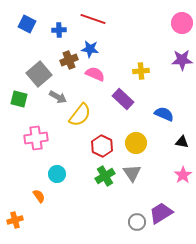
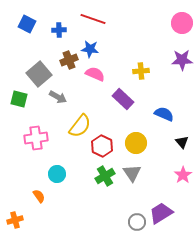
yellow semicircle: moved 11 px down
black triangle: rotated 40 degrees clockwise
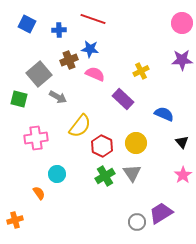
yellow cross: rotated 21 degrees counterclockwise
orange semicircle: moved 3 px up
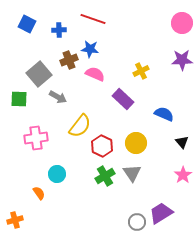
green square: rotated 12 degrees counterclockwise
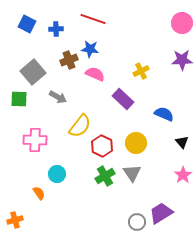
blue cross: moved 3 px left, 1 px up
gray square: moved 6 px left, 2 px up
pink cross: moved 1 px left, 2 px down; rotated 10 degrees clockwise
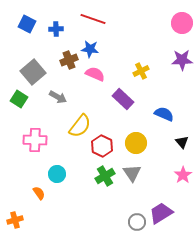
green square: rotated 30 degrees clockwise
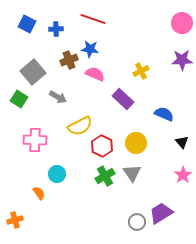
yellow semicircle: rotated 25 degrees clockwise
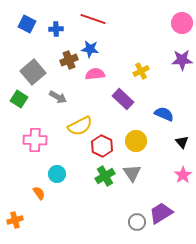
pink semicircle: rotated 30 degrees counterclockwise
yellow circle: moved 2 px up
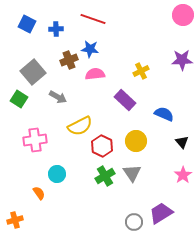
pink circle: moved 1 px right, 8 px up
purple rectangle: moved 2 px right, 1 px down
pink cross: rotated 10 degrees counterclockwise
gray circle: moved 3 px left
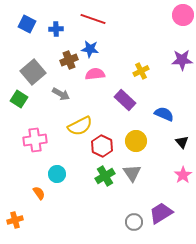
gray arrow: moved 3 px right, 3 px up
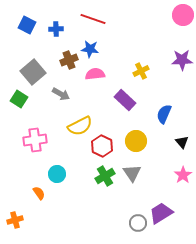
blue square: moved 1 px down
blue semicircle: rotated 90 degrees counterclockwise
gray circle: moved 4 px right, 1 px down
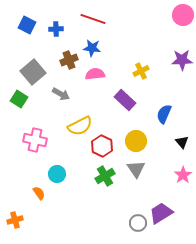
blue star: moved 2 px right, 1 px up
pink cross: rotated 20 degrees clockwise
gray triangle: moved 4 px right, 4 px up
